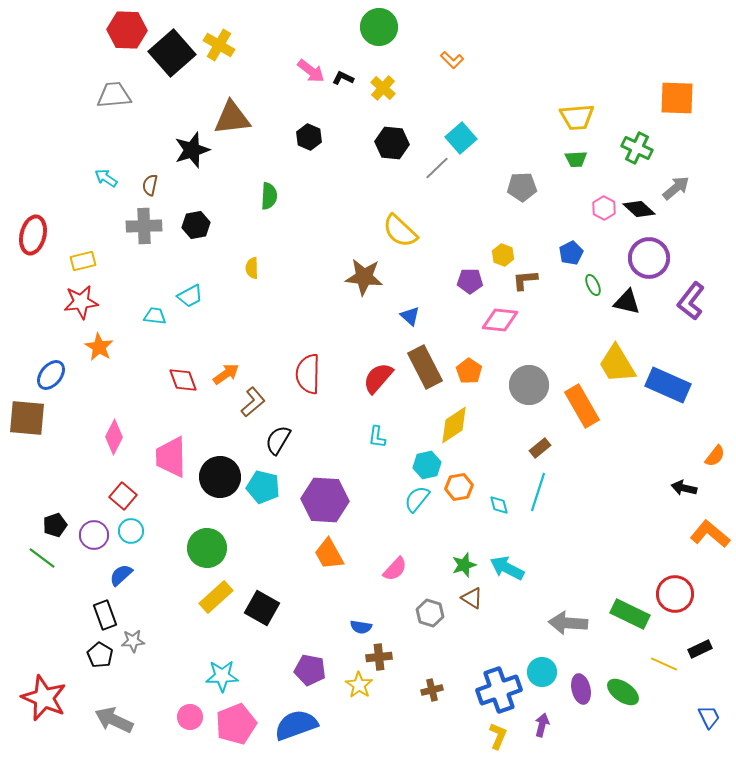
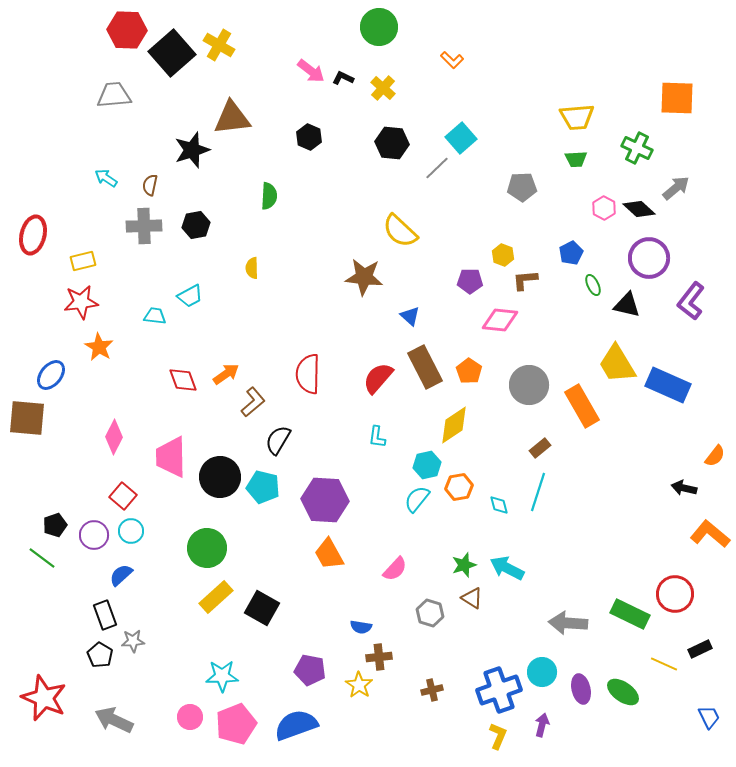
black triangle at (627, 302): moved 3 px down
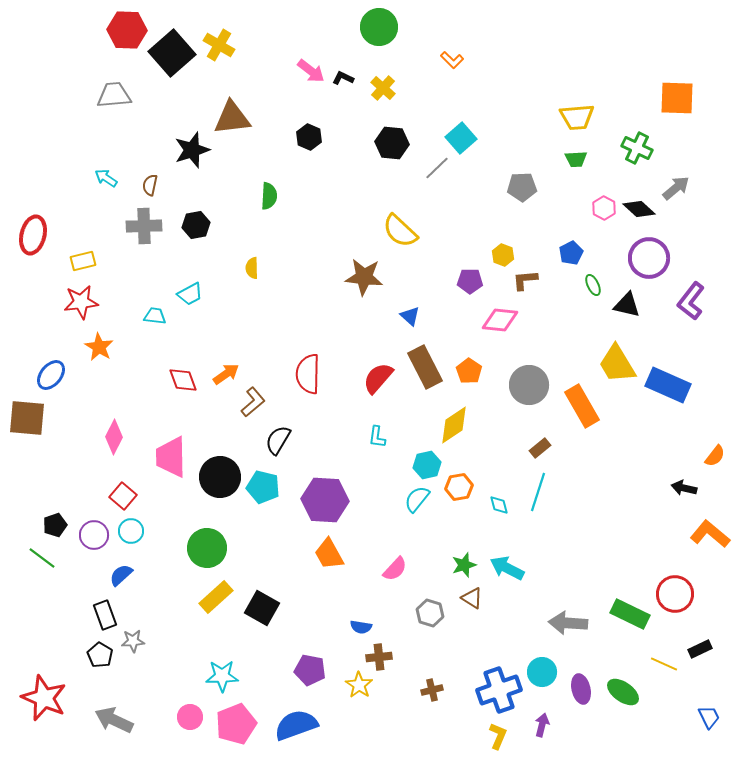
cyan trapezoid at (190, 296): moved 2 px up
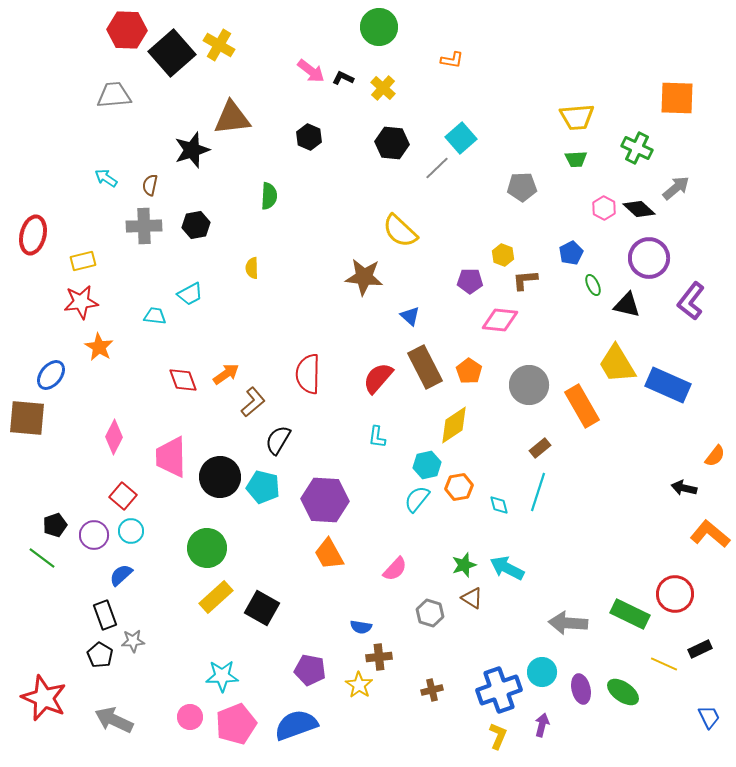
orange L-shape at (452, 60): rotated 35 degrees counterclockwise
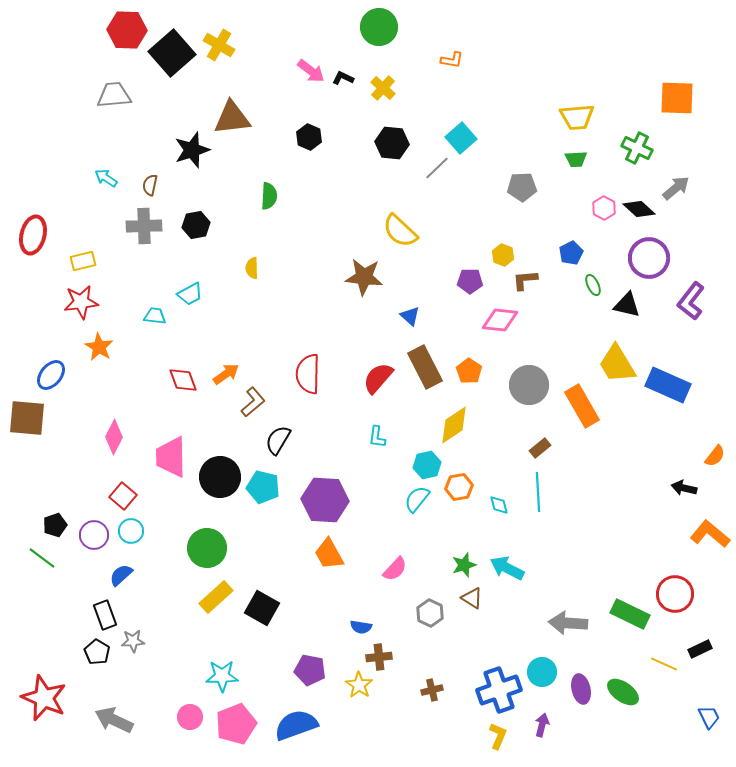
cyan line at (538, 492): rotated 21 degrees counterclockwise
gray hexagon at (430, 613): rotated 8 degrees clockwise
black pentagon at (100, 655): moved 3 px left, 3 px up
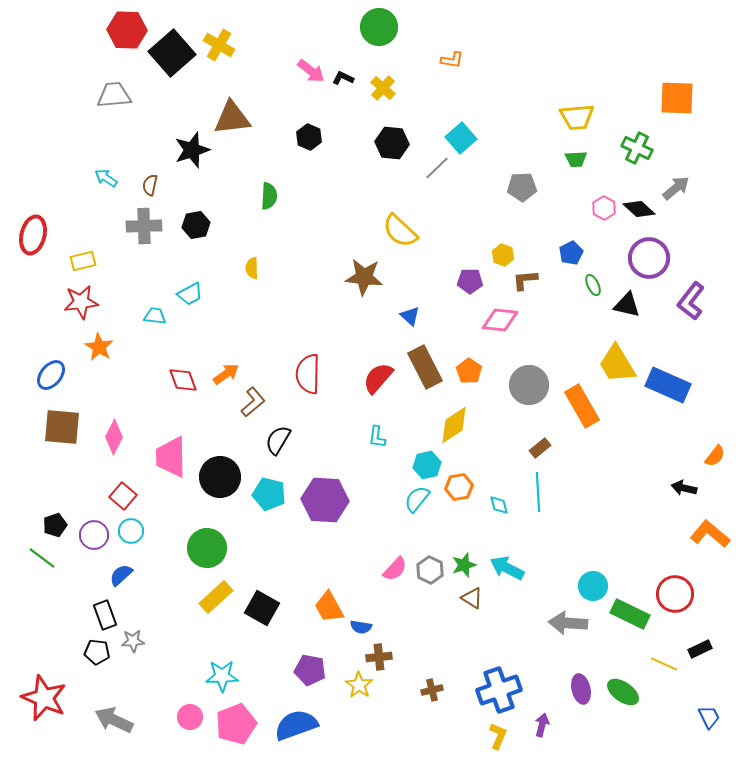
brown square at (27, 418): moved 35 px right, 9 px down
cyan pentagon at (263, 487): moved 6 px right, 7 px down
orange trapezoid at (329, 554): moved 53 px down
gray hexagon at (430, 613): moved 43 px up
black pentagon at (97, 652): rotated 25 degrees counterclockwise
cyan circle at (542, 672): moved 51 px right, 86 px up
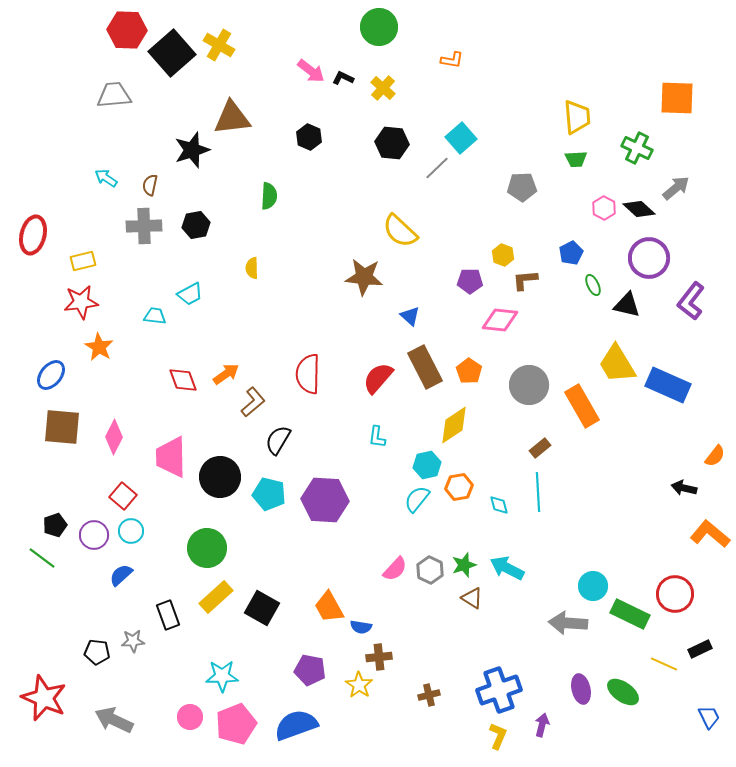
yellow trapezoid at (577, 117): rotated 90 degrees counterclockwise
black rectangle at (105, 615): moved 63 px right
brown cross at (432, 690): moved 3 px left, 5 px down
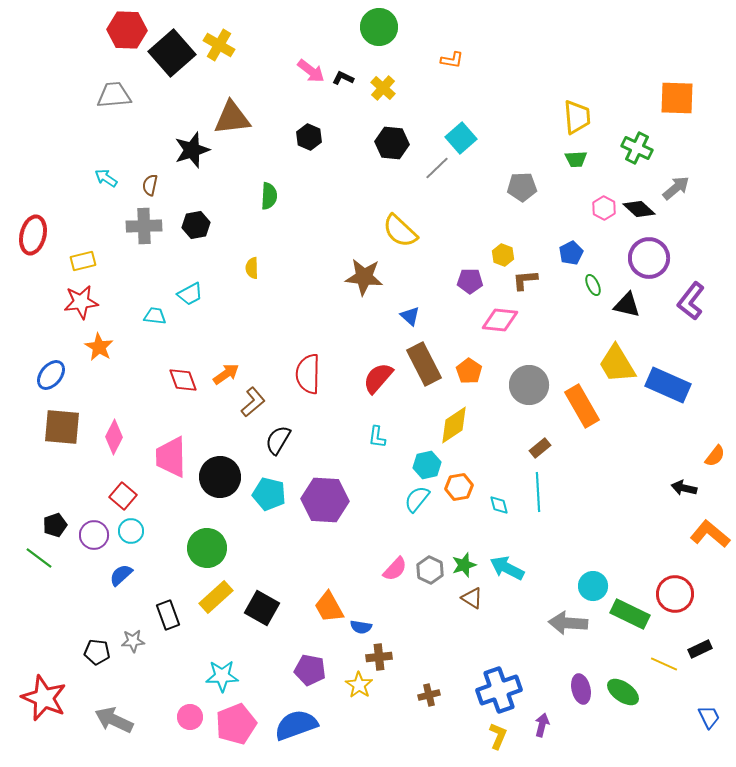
brown rectangle at (425, 367): moved 1 px left, 3 px up
green line at (42, 558): moved 3 px left
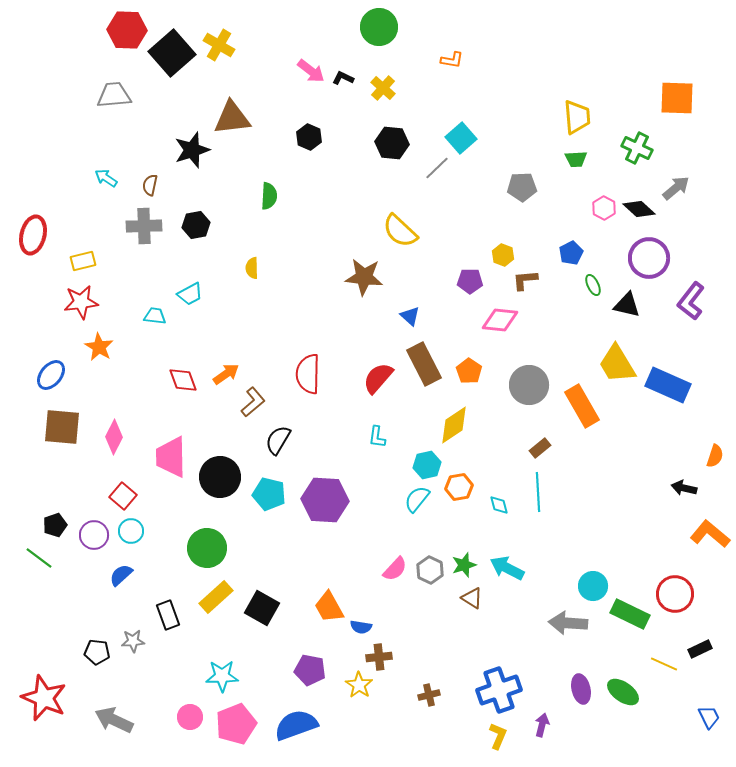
orange semicircle at (715, 456): rotated 20 degrees counterclockwise
